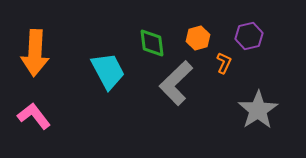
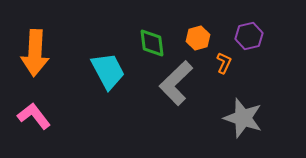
gray star: moved 15 px left, 8 px down; rotated 21 degrees counterclockwise
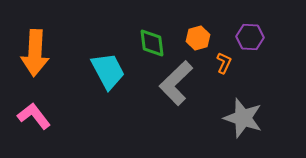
purple hexagon: moved 1 px right, 1 px down; rotated 16 degrees clockwise
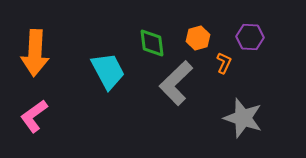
pink L-shape: rotated 88 degrees counterclockwise
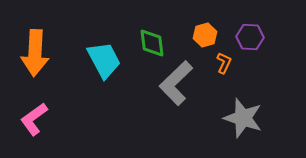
orange hexagon: moved 7 px right, 3 px up
cyan trapezoid: moved 4 px left, 11 px up
pink L-shape: moved 3 px down
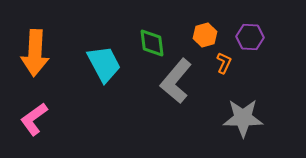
cyan trapezoid: moved 4 px down
gray L-shape: moved 2 px up; rotated 6 degrees counterclockwise
gray star: rotated 18 degrees counterclockwise
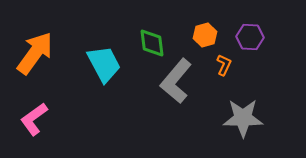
orange arrow: rotated 147 degrees counterclockwise
orange L-shape: moved 2 px down
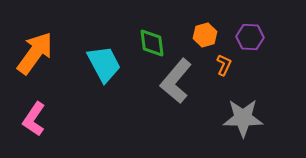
pink L-shape: rotated 20 degrees counterclockwise
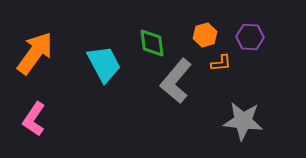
orange L-shape: moved 3 px left, 2 px up; rotated 60 degrees clockwise
gray star: moved 3 px down; rotated 6 degrees clockwise
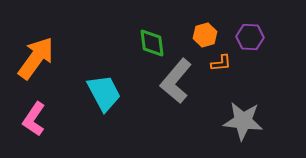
orange arrow: moved 1 px right, 5 px down
cyan trapezoid: moved 29 px down
